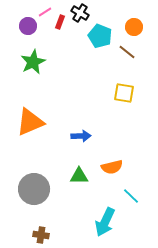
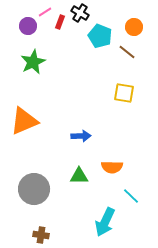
orange triangle: moved 6 px left, 1 px up
orange semicircle: rotated 15 degrees clockwise
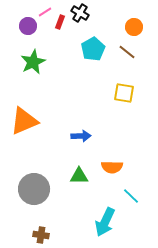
cyan pentagon: moved 7 px left, 13 px down; rotated 20 degrees clockwise
